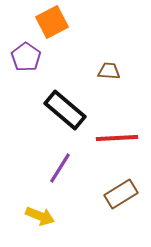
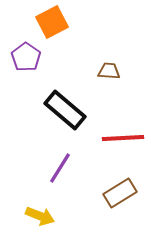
red line: moved 6 px right
brown rectangle: moved 1 px left, 1 px up
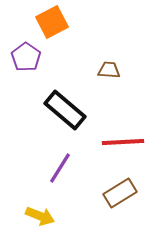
brown trapezoid: moved 1 px up
red line: moved 4 px down
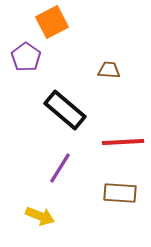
brown rectangle: rotated 36 degrees clockwise
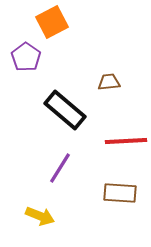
brown trapezoid: moved 12 px down; rotated 10 degrees counterclockwise
red line: moved 3 px right, 1 px up
